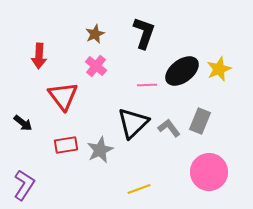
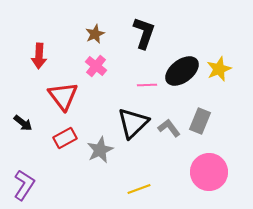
red rectangle: moved 1 px left, 7 px up; rotated 20 degrees counterclockwise
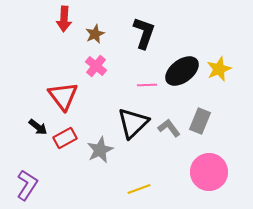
red arrow: moved 25 px right, 37 px up
black arrow: moved 15 px right, 4 px down
purple L-shape: moved 3 px right
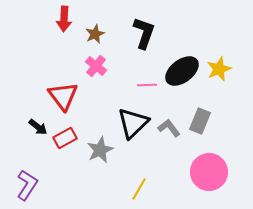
yellow line: rotated 40 degrees counterclockwise
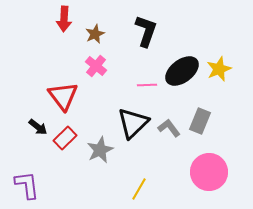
black L-shape: moved 2 px right, 2 px up
red rectangle: rotated 15 degrees counterclockwise
purple L-shape: rotated 40 degrees counterclockwise
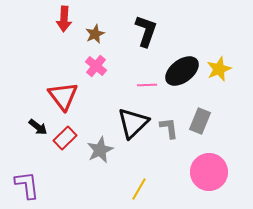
gray L-shape: rotated 30 degrees clockwise
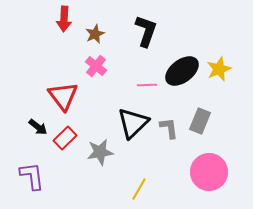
gray star: moved 2 px down; rotated 16 degrees clockwise
purple L-shape: moved 5 px right, 9 px up
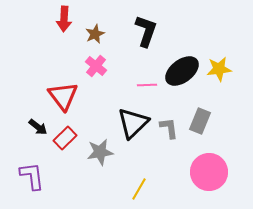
yellow star: rotated 15 degrees clockwise
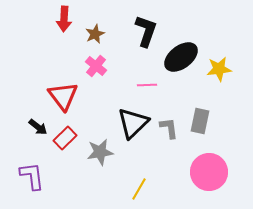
black ellipse: moved 1 px left, 14 px up
gray rectangle: rotated 10 degrees counterclockwise
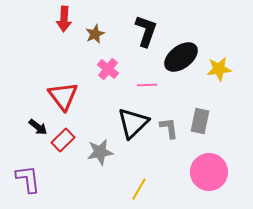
pink cross: moved 12 px right, 3 px down
red rectangle: moved 2 px left, 2 px down
purple L-shape: moved 4 px left, 3 px down
